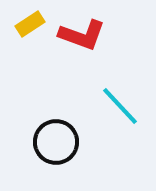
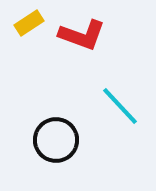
yellow rectangle: moved 1 px left, 1 px up
black circle: moved 2 px up
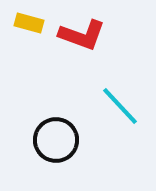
yellow rectangle: rotated 48 degrees clockwise
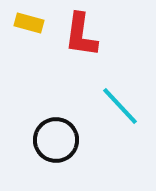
red L-shape: moved 1 px left; rotated 78 degrees clockwise
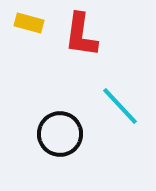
black circle: moved 4 px right, 6 px up
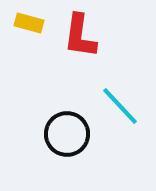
red L-shape: moved 1 px left, 1 px down
black circle: moved 7 px right
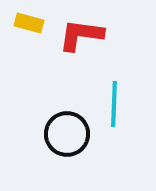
red L-shape: moved 1 px right, 1 px up; rotated 90 degrees clockwise
cyan line: moved 6 px left, 2 px up; rotated 45 degrees clockwise
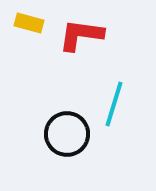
cyan line: rotated 15 degrees clockwise
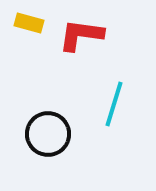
black circle: moved 19 px left
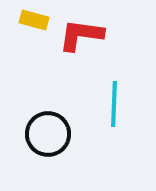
yellow rectangle: moved 5 px right, 3 px up
cyan line: rotated 15 degrees counterclockwise
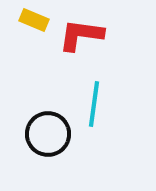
yellow rectangle: rotated 8 degrees clockwise
cyan line: moved 20 px left; rotated 6 degrees clockwise
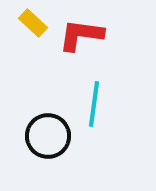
yellow rectangle: moved 1 px left, 3 px down; rotated 20 degrees clockwise
black circle: moved 2 px down
